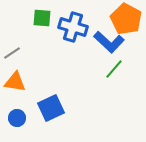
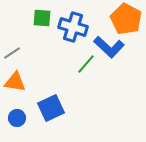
blue L-shape: moved 5 px down
green line: moved 28 px left, 5 px up
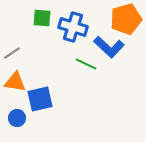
orange pentagon: rotated 28 degrees clockwise
green line: rotated 75 degrees clockwise
blue square: moved 11 px left, 9 px up; rotated 12 degrees clockwise
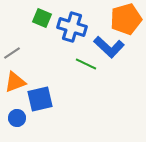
green square: rotated 18 degrees clockwise
blue cross: moved 1 px left
orange triangle: rotated 30 degrees counterclockwise
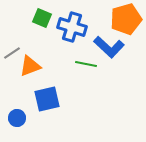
green line: rotated 15 degrees counterclockwise
orange triangle: moved 15 px right, 16 px up
blue square: moved 7 px right
